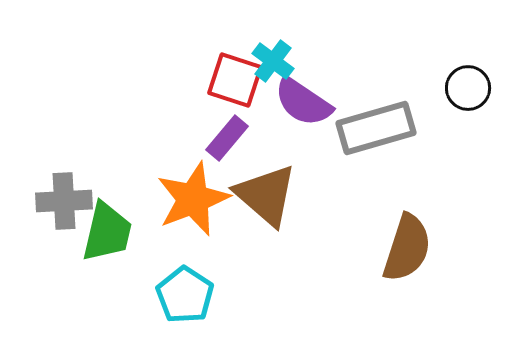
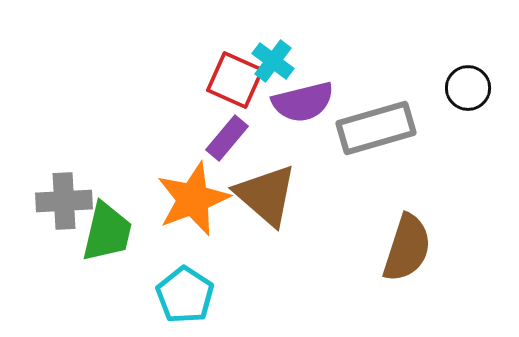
red square: rotated 6 degrees clockwise
purple semicircle: rotated 48 degrees counterclockwise
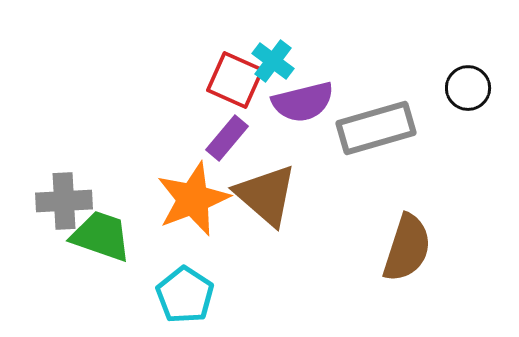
green trapezoid: moved 6 px left, 4 px down; rotated 84 degrees counterclockwise
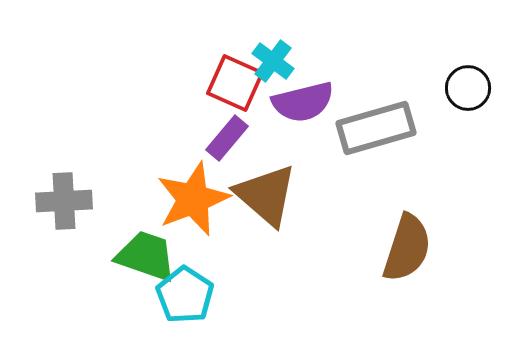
red square: moved 3 px down
green trapezoid: moved 45 px right, 20 px down
